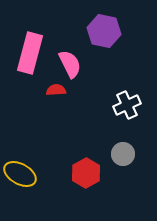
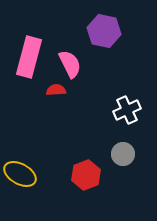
pink rectangle: moved 1 px left, 4 px down
white cross: moved 5 px down
red hexagon: moved 2 px down; rotated 8 degrees clockwise
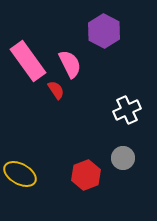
purple hexagon: rotated 16 degrees clockwise
pink rectangle: moved 1 px left, 4 px down; rotated 51 degrees counterclockwise
red semicircle: rotated 60 degrees clockwise
gray circle: moved 4 px down
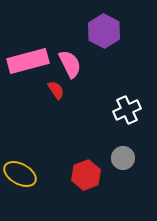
pink rectangle: rotated 69 degrees counterclockwise
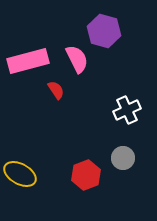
purple hexagon: rotated 12 degrees counterclockwise
pink semicircle: moved 7 px right, 5 px up
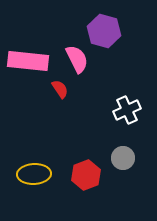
pink rectangle: rotated 21 degrees clockwise
red semicircle: moved 4 px right, 1 px up
yellow ellipse: moved 14 px right; rotated 32 degrees counterclockwise
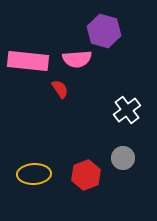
pink semicircle: rotated 112 degrees clockwise
white cross: rotated 12 degrees counterclockwise
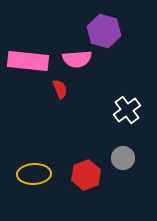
red semicircle: rotated 12 degrees clockwise
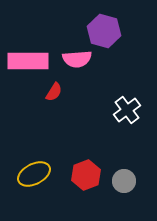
pink rectangle: rotated 6 degrees counterclockwise
red semicircle: moved 6 px left, 3 px down; rotated 54 degrees clockwise
gray circle: moved 1 px right, 23 px down
yellow ellipse: rotated 24 degrees counterclockwise
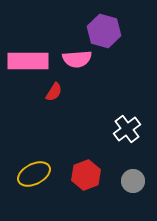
white cross: moved 19 px down
gray circle: moved 9 px right
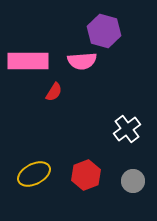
pink semicircle: moved 5 px right, 2 px down
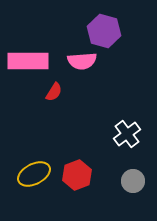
white cross: moved 5 px down
red hexagon: moved 9 px left
